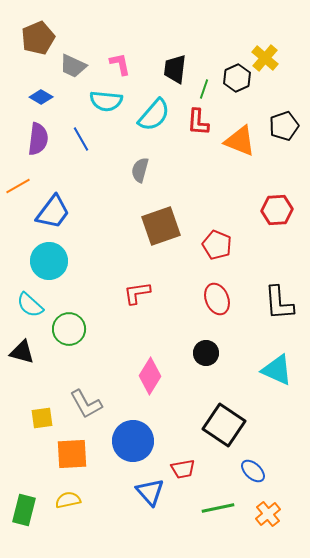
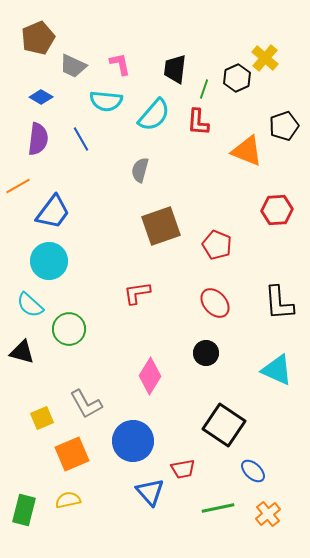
orange triangle at (240, 141): moved 7 px right, 10 px down
red ellipse at (217, 299): moved 2 px left, 4 px down; rotated 20 degrees counterclockwise
yellow square at (42, 418): rotated 15 degrees counterclockwise
orange square at (72, 454): rotated 20 degrees counterclockwise
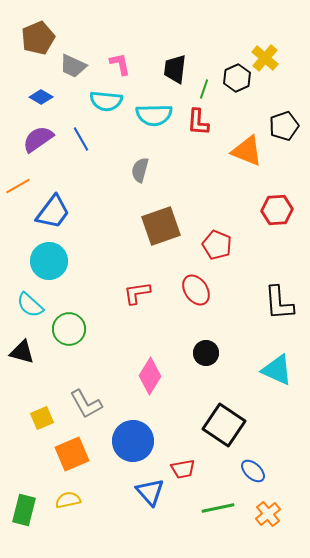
cyan semicircle at (154, 115): rotated 48 degrees clockwise
purple semicircle at (38, 139): rotated 132 degrees counterclockwise
red ellipse at (215, 303): moved 19 px left, 13 px up; rotated 8 degrees clockwise
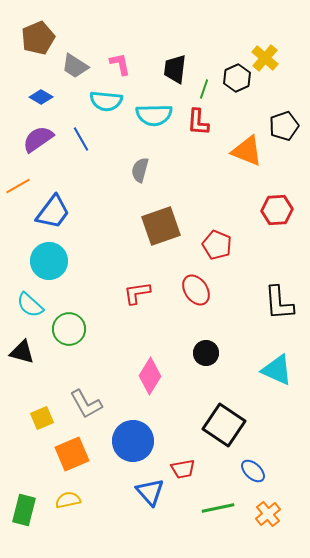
gray trapezoid at (73, 66): moved 2 px right; rotated 8 degrees clockwise
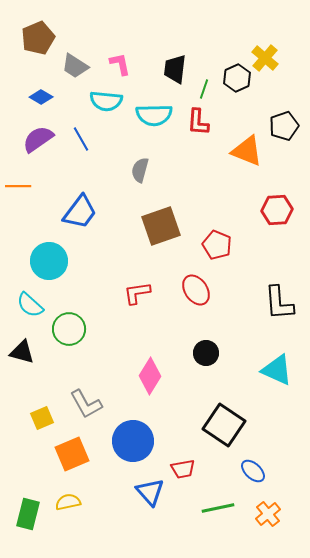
orange line at (18, 186): rotated 30 degrees clockwise
blue trapezoid at (53, 212): moved 27 px right
yellow semicircle at (68, 500): moved 2 px down
green rectangle at (24, 510): moved 4 px right, 4 px down
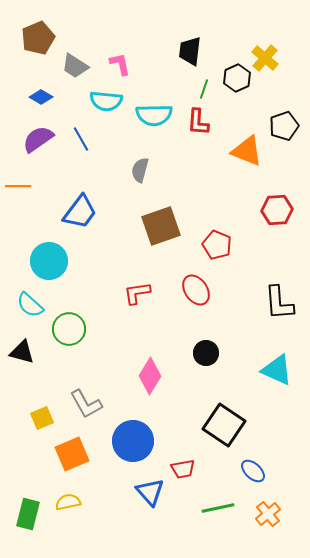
black trapezoid at (175, 69): moved 15 px right, 18 px up
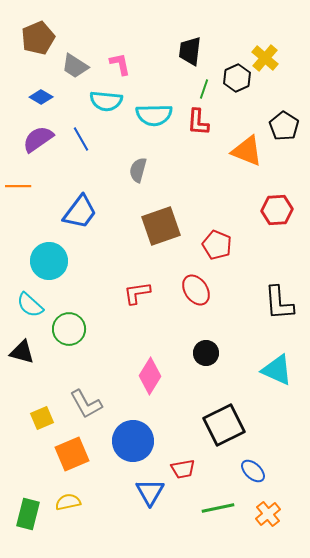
black pentagon at (284, 126): rotated 20 degrees counterclockwise
gray semicircle at (140, 170): moved 2 px left
black square at (224, 425): rotated 30 degrees clockwise
blue triangle at (150, 492): rotated 12 degrees clockwise
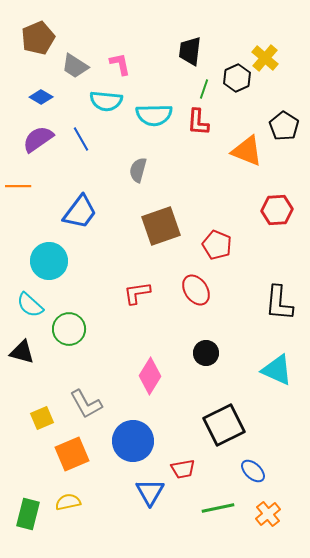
black L-shape at (279, 303): rotated 9 degrees clockwise
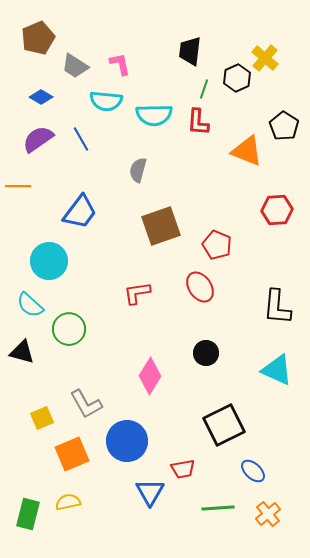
red ellipse at (196, 290): moved 4 px right, 3 px up
black L-shape at (279, 303): moved 2 px left, 4 px down
blue circle at (133, 441): moved 6 px left
green line at (218, 508): rotated 8 degrees clockwise
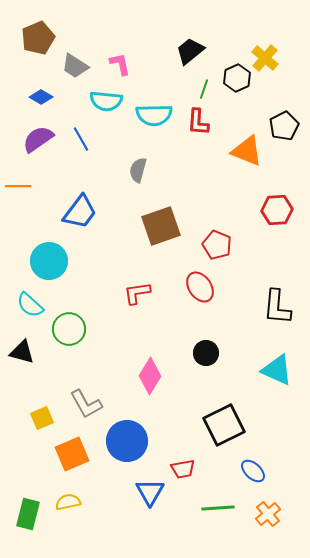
black trapezoid at (190, 51): rotated 44 degrees clockwise
black pentagon at (284, 126): rotated 12 degrees clockwise
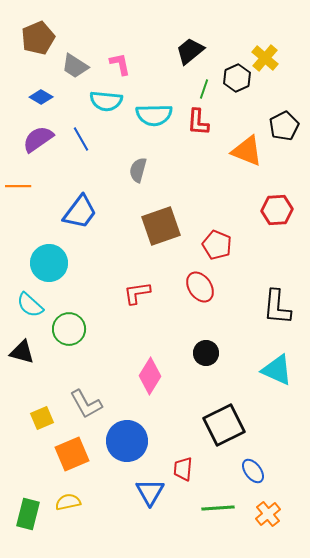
cyan circle at (49, 261): moved 2 px down
red trapezoid at (183, 469): rotated 105 degrees clockwise
blue ellipse at (253, 471): rotated 10 degrees clockwise
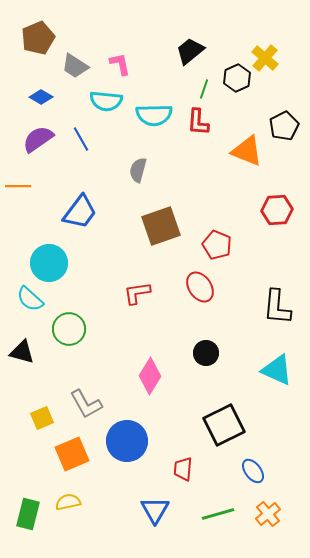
cyan semicircle at (30, 305): moved 6 px up
blue triangle at (150, 492): moved 5 px right, 18 px down
green line at (218, 508): moved 6 px down; rotated 12 degrees counterclockwise
